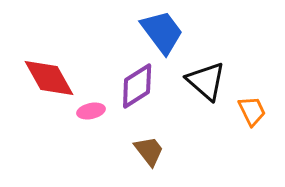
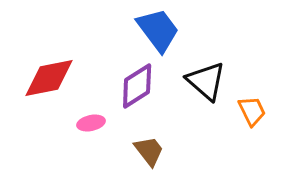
blue trapezoid: moved 4 px left, 2 px up
red diamond: rotated 72 degrees counterclockwise
pink ellipse: moved 12 px down
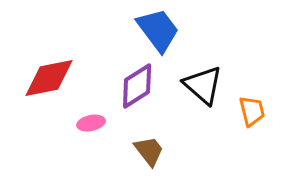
black triangle: moved 3 px left, 4 px down
orange trapezoid: rotated 12 degrees clockwise
